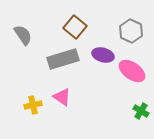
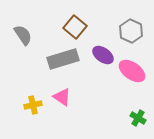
purple ellipse: rotated 20 degrees clockwise
green cross: moved 3 px left, 7 px down
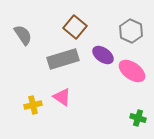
green cross: rotated 14 degrees counterclockwise
